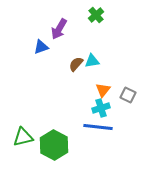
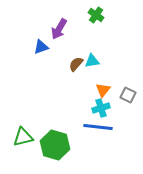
green cross: rotated 14 degrees counterclockwise
green hexagon: moved 1 px right; rotated 12 degrees counterclockwise
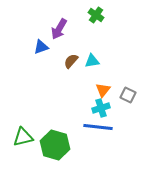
brown semicircle: moved 5 px left, 3 px up
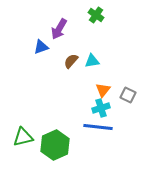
green hexagon: rotated 20 degrees clockwise
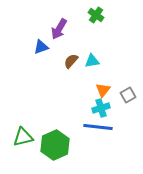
gray square: rotated 35 degrees clockwise
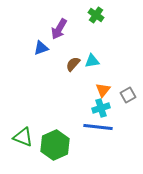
blue triangle: moved 1 px down
brown semicircle: moved 2 px right, 3 px down
green triangle: rotated 35 degrees clockwise
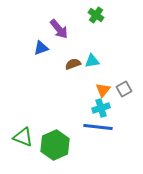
purple arrow: rotated 70 degrees counterclockwise
brown semicircle: rotated 28 degrees clockwise
gray square: moved 4 px left, 6 px up
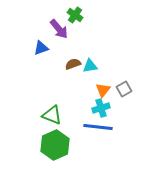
green cross: moved 21 px left
cyan triangle: moved 2 px left, 5 px down
green triangle: moved 29 px right, 22 px up
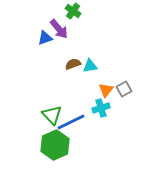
green cross: moved 2 px left, 4 px up
blue triangle: moved 4 px right, 10 px up
orange triangle: moved 3 px right
green triangle: rotated 25 degrees clockwise
blue line: moved 27 px left, 5 px up; rotated 32 degrees counterclockwise
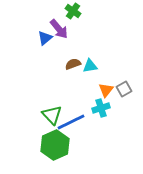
blue triangle: rotated 21 degrees counterclockwise
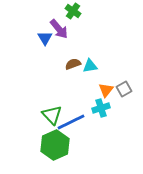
blue triangle: rotated 21 degrees counterclockwise
